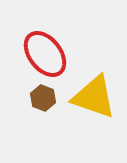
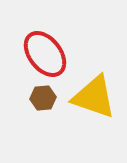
brown hexagon: rotated 25 degrees counterclockwise
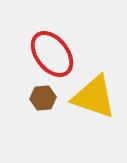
red ellipse: moved 7 px right
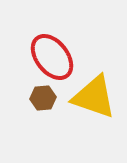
red ellipse: moved 3 px down
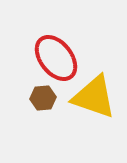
red ellipse: moved 4 px right, 1 px down
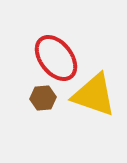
yellow triangle: moved 2 px up
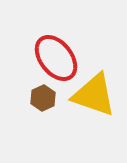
brown hexagon: rotated 20 degrees counterclockwise
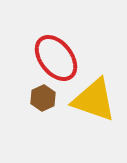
yellow triangle: moved 5 px down
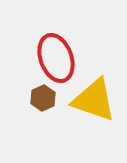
red ellipse: rotated 18 degrees clockwise
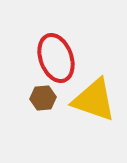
brown hexagon: rotated 20 degrees clockwise
